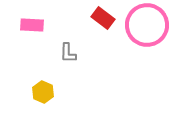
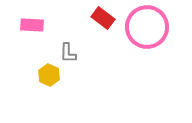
pink circle: moved 2 px down
yellow hexagon: moved 6 px right, 17 px up
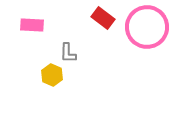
yellow hexagon: moved 3 px right
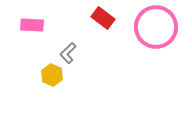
pink circle: moved 9 px right
gray L-shape: rotated 45 degrees clockwise
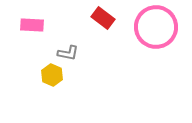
gray L-shape: rotated 125 degrees counterclockwise
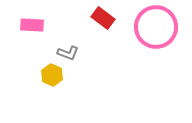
gray L-shape: rotated 10 degrees clockwise
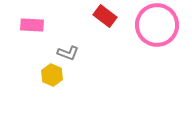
red rectangle: moved 2 px right, 2 px up
pink circle: moved 1 px right, 2 px up
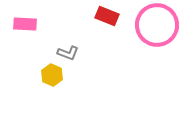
red rectangle: moved 2 px right; rotated 15 degrees counterclockwise
pink rectangle: moved 7 px left, 1 px up
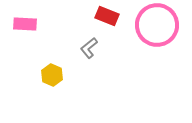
gray L-shape: moved 21 px right, 5 px up; rotated 120 degrees clockwise
